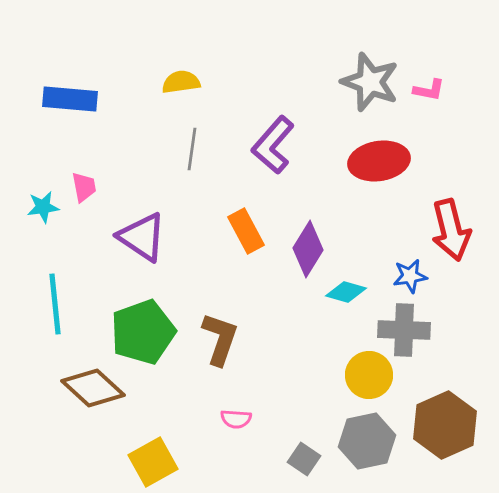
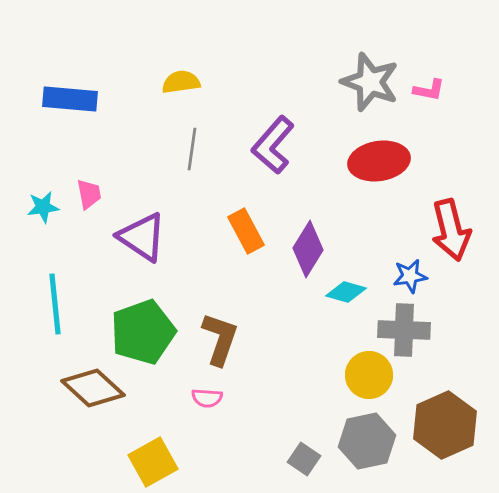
pink trapezoid: moved 5 px right, 7 px down
pink semicircle: moved 29 px left, 21 px up
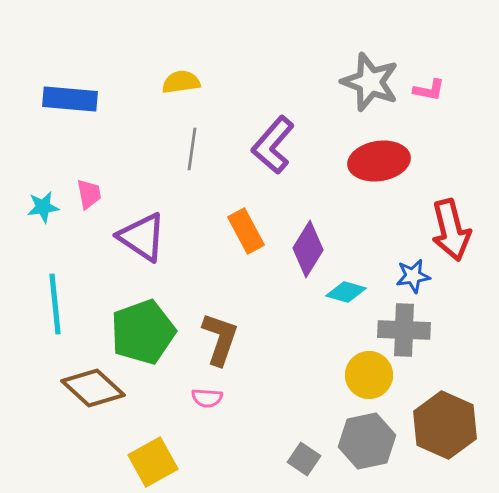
blue star: moved 3 px right
brown hexagon: rotated 12 degrees counterclockwise
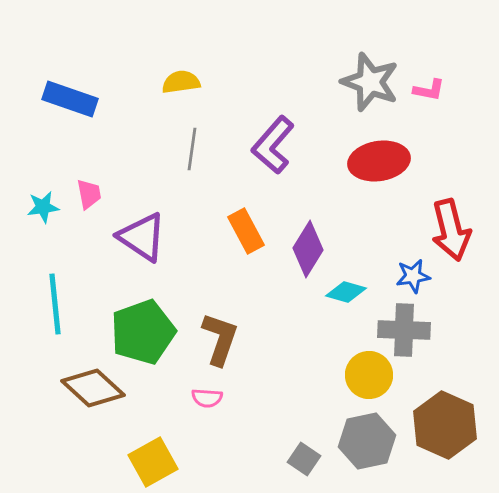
blue rectangle: rotated 14 degrees clockwise
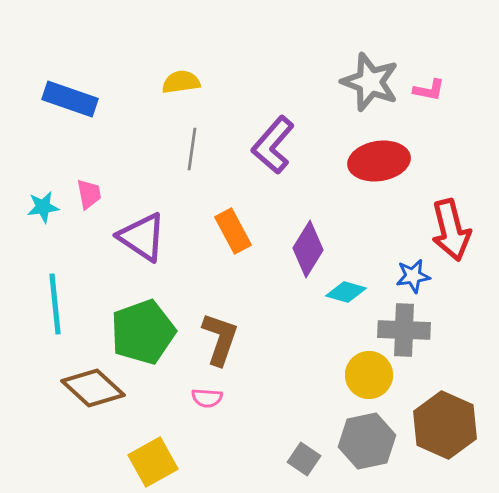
orange rectangle: moved 13 px left
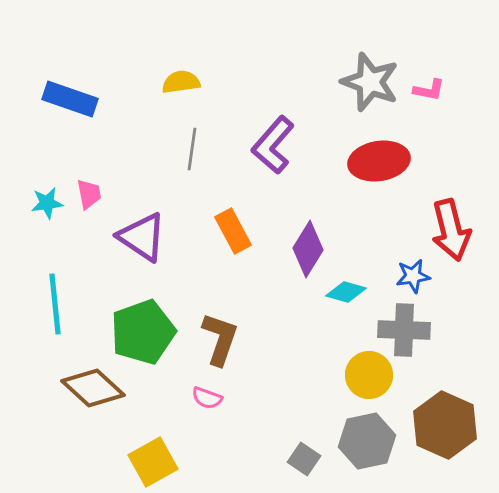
cyan star: moved 4 px right, 4 px up
pink semicircle: rotated 16 degrees clockwise
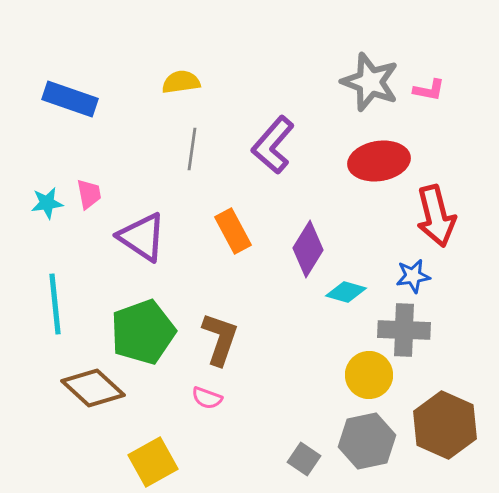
red arrow: moved 15 px left, 14 px up
